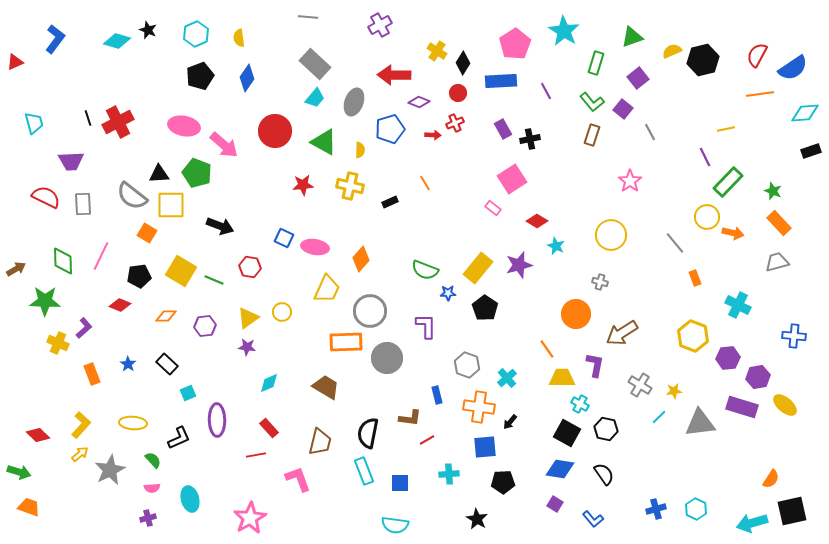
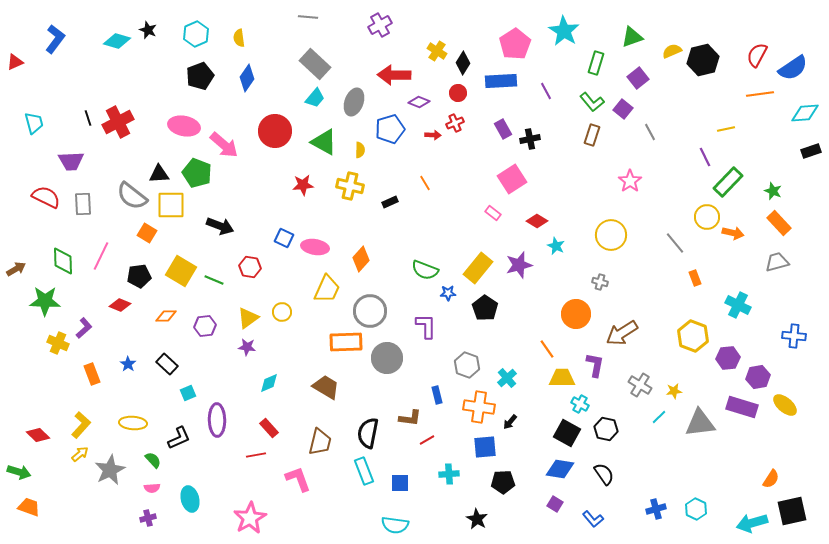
pink rectangle at (493, 208): moved 5 px down
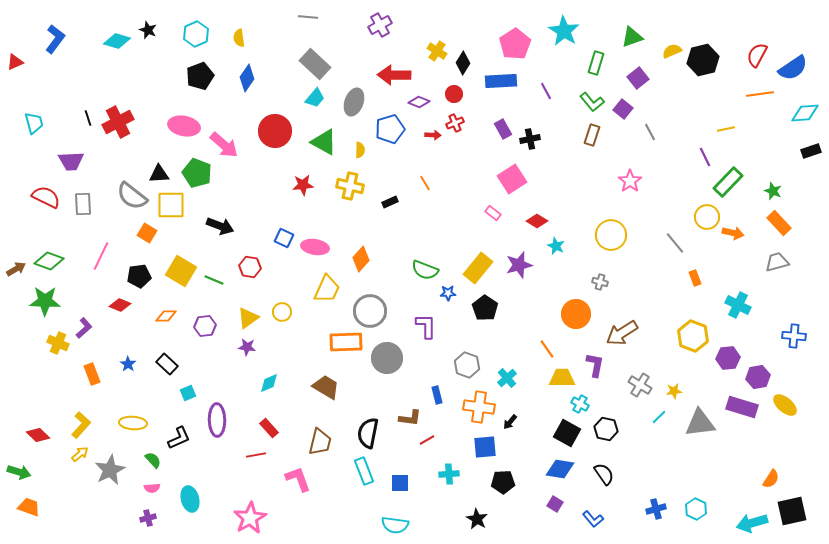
red circle at (458, 93): moved 4 px left, 1 px down
green diamond at (63, 261): moved 14 px left; rotated 68 degrees counterclockwise
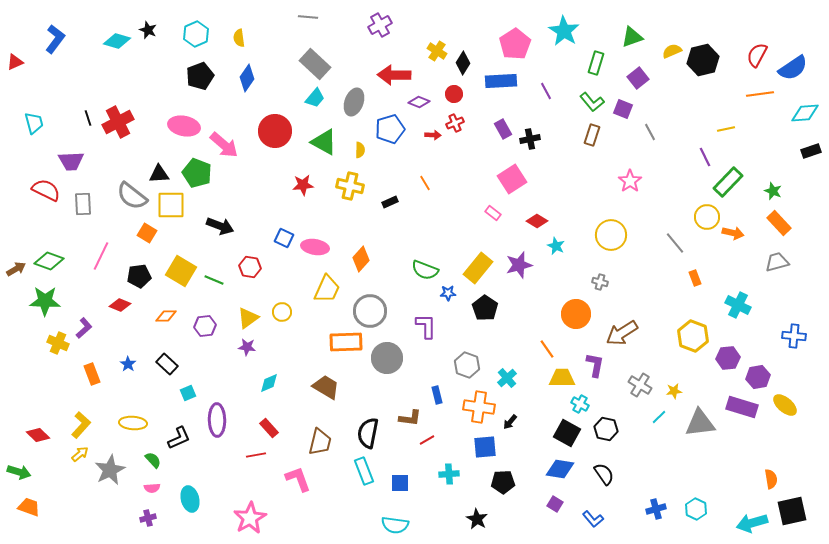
purple square at (623, 109): rotated 18 degrees counterclockwise
red semicircle at (46, 197): moved 7 px up
orange semicircle at (771, 479): rotated 42 degrees counterclockwise
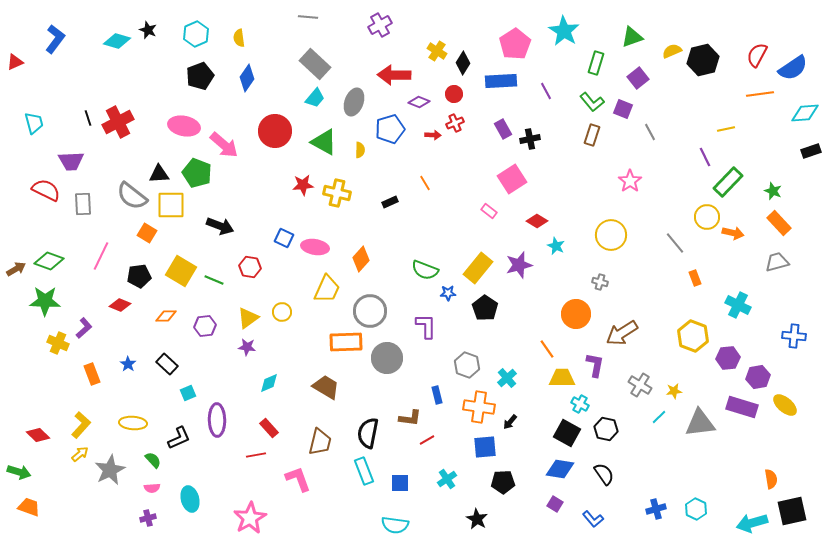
yellow cross at (350, 186): moved 13 px left, 7 px down
pink rectangle at (493, 213): moved 4 px left, 2 px up
cyan cross at (449, 474): moved 2 px left, 5 px down; rotated 30 degrees counterclockwise
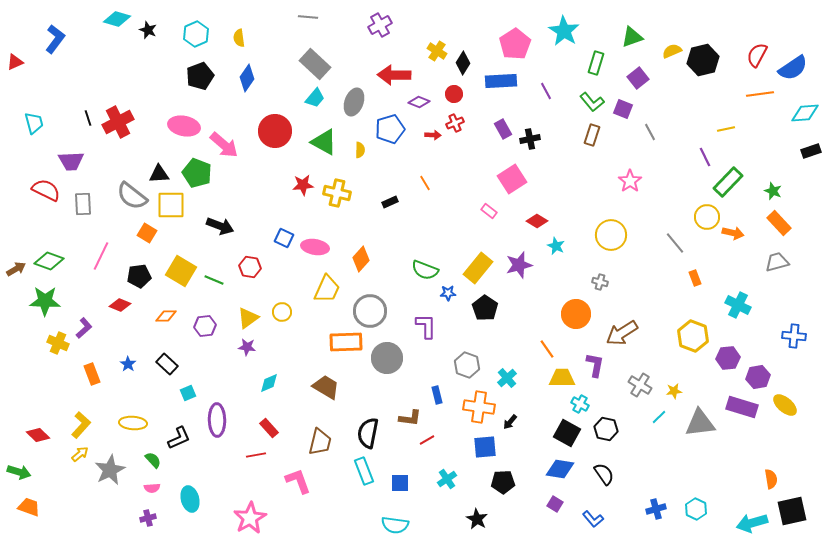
cyan diamond at (117, 41): moved 22 px up
pink L-shape at (298, 479): moved 2 px down
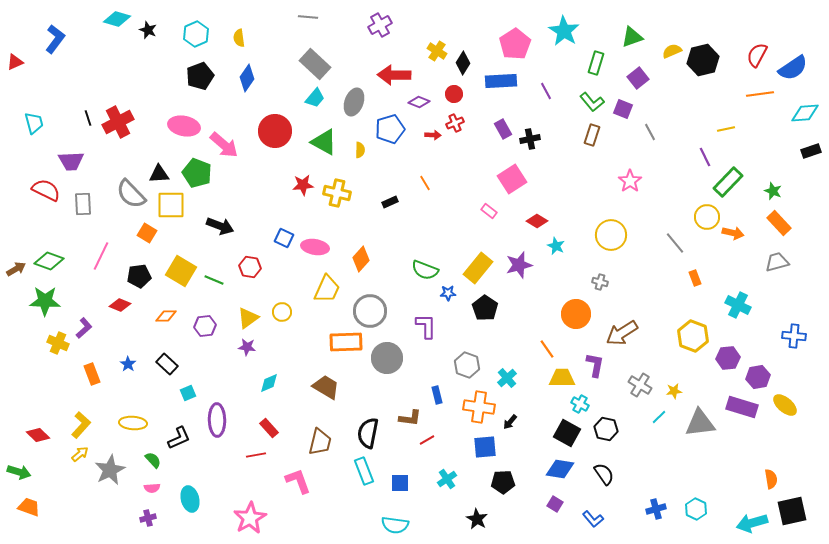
gray semicircle at (132, 196): moved 1 px left, 2 px up; rotated 8 degrees clockwise
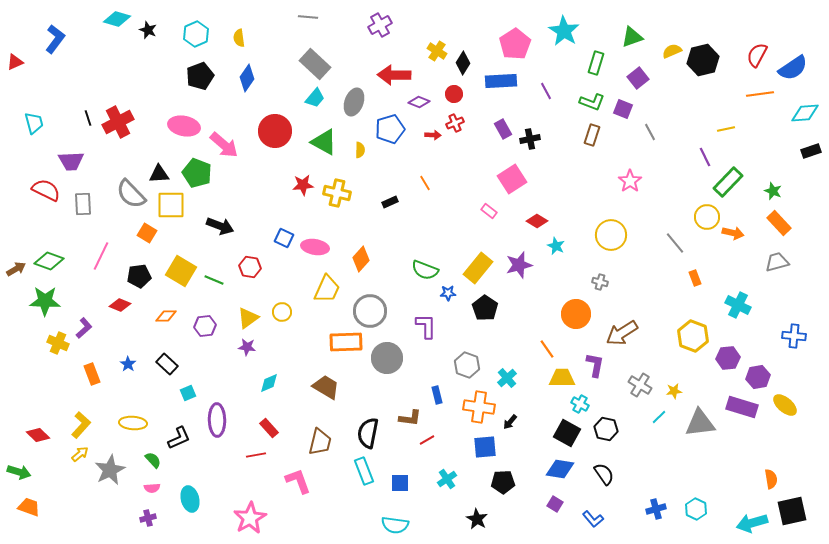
green L-shape at (592, 102): rotated 30 degrees counterclockwise
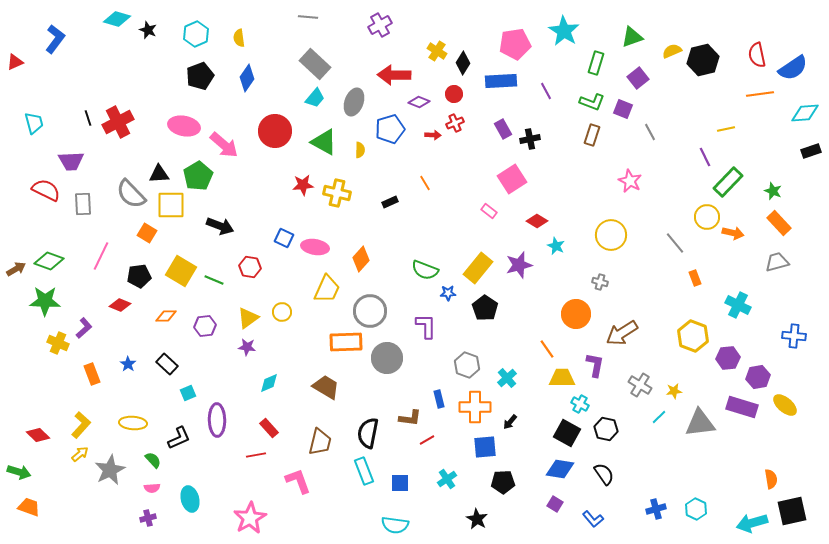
pink pentagon at (515, 44): rotated 24 degrees clockwise
red semicircle at (757, 55): rotated 40 degrees counterclockwise
green pentagon at (197, 173): moved 1 px right, 3 px down; rotated 20 degrees clockwise
pink star at (630, 181): rotated 10 degrees counterclockwise
blue rectangle at (437, 395): moved 2 px right, 4 px down
orange cross at (479, 407): moved 4 px left; rotated 8 degrees counterclockwise
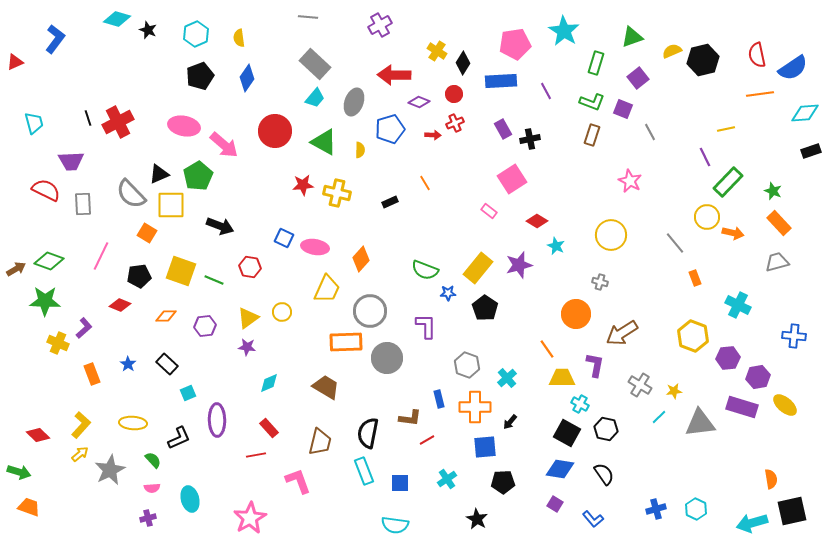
black triangle at (159, 174): rotated 20 degrees counterclockwise
yellow square at (181, 271): rotated 12 degrees counterclockwise
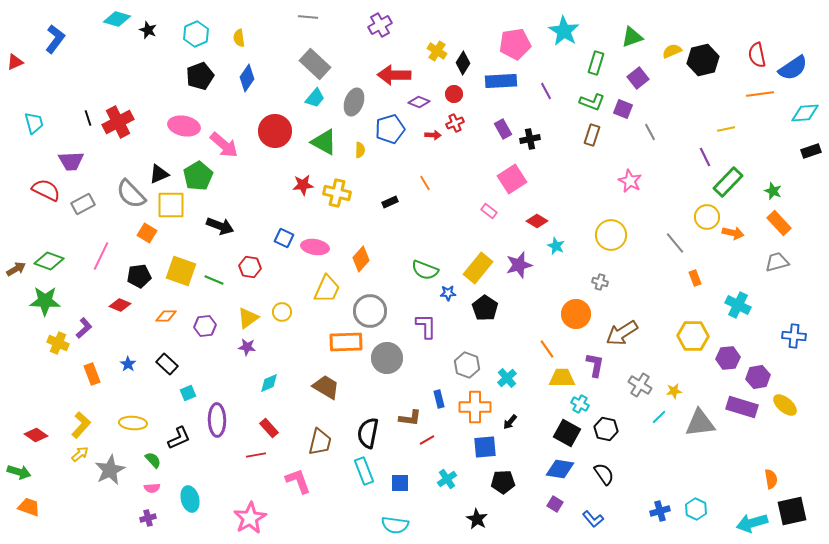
gray rectangle at (83, 204): rotated 65 degrees clockwise
yellow hexagon at (693, 336): rotated 20 degrees counterclockwise
red diamond at (38, 435): moved 2 px left; rotated 10 degrees counterclockwise
blue cross at (656, 509): moved 4 px right, 2 px down
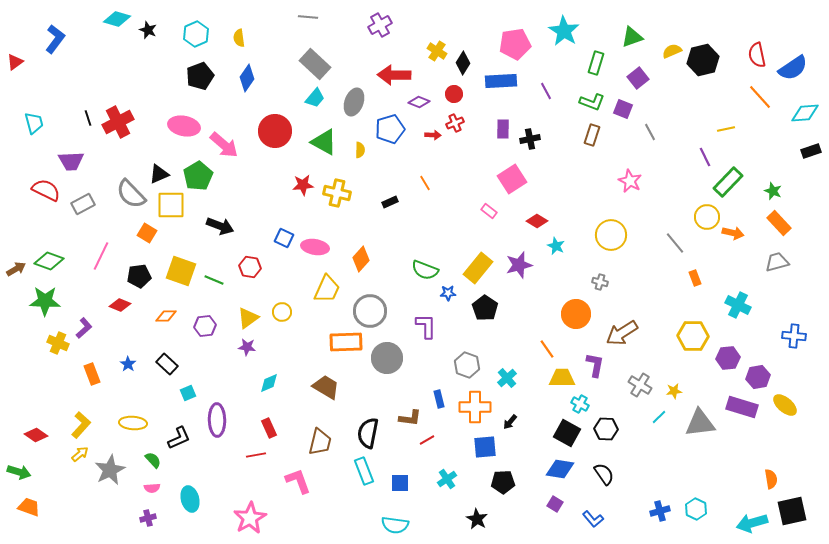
red triangle at (15, 62): rotated 12 degrees counterclockwise
orange line at (760, 94): moved 3 px down; rotated 56 degrees clockwise
purple rectangle at (503, 129): rotated 30 degrees clockwise
red rectangle at (269, 428): rotated 18 degrees clockwise
black hexagon at (606, 429): rotated 10 degrees counterclockwise
